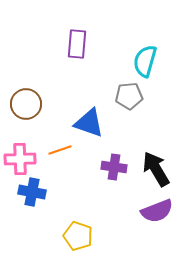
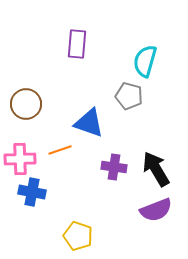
gray pentagon: rotated 20 degrees clockwise
purple semicircle: moved 1 px left, 1 px up
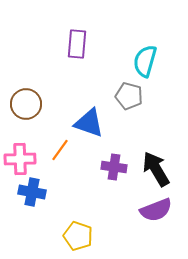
orange line: rotated 35 degrees counterclockwise
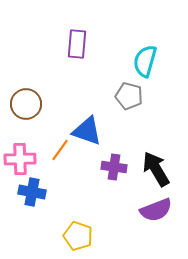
blue triangle: moved 2 px left, 8 px down
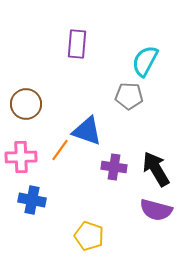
cyan semicircle: rotated 12 degrees clockwise
gray pentagon: rotated 12 degrees counterclockwise
pink cross: moved 1 px right, 2 px up
blue cross: moved 8 px down
purple semicircle: rotated 36 degrees clockwise
yellow pentagon: moved 11 px right
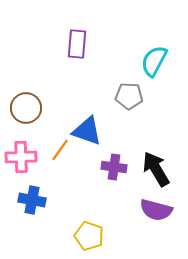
cyan semicircle: moved 9 px right
brown circle: moved 4 px down
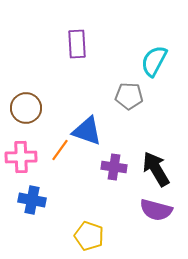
purple rectangle: rotated 8 degrees counterclockwise
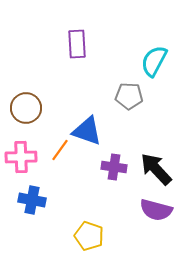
black arrow: rotated 12 degrees counterclockwise
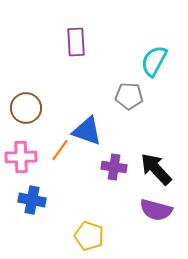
purple rectangle: moved 1 px left, 2 px up
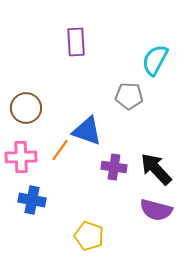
cyan semicircle: moved 1 px right, 1 px up
